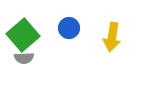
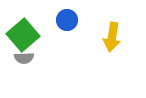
blue circle: moved 2 px left, 8 px up
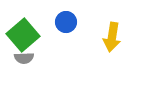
blue circle: moved 1 px left, 2 px down
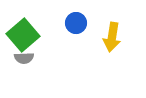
blue circle: moved 10 px right, 1 px down
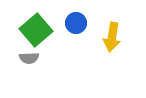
green square: moved 13 px right, 5 px up
gray semicircle: moved 5 px right
